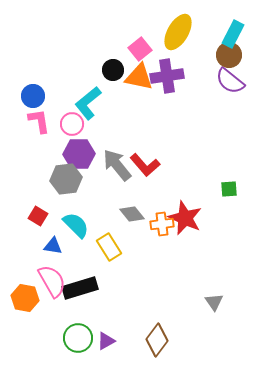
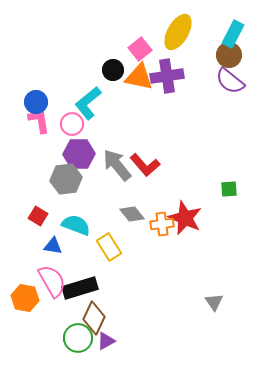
blue circle: moved 3 px right, 6 px down
cyan semicircle: rotated 24 degrees counterclockwise
brown diamond: moved 63 px left, 22 px up; rotated 12 degrees counterclockwise
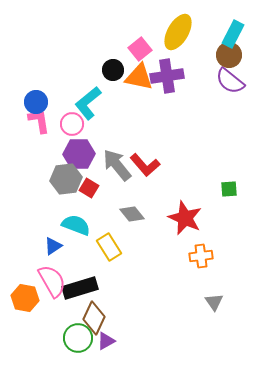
red square: moved 51 px right, 28 px up
orange cross: moved 39 px right, 32 px down
blue triangle: rotated 42 degrees counterclockwise
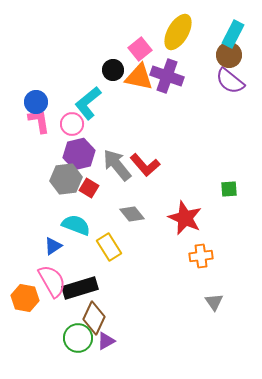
purple cross: rotated 28 degrees clockwise
purple hexagon: rotated 12 degrees counterclockwise
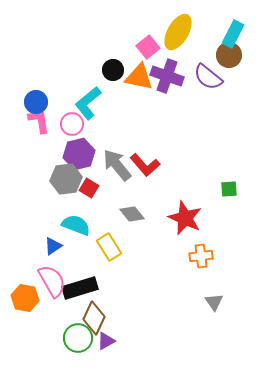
pink square: moved 8 px right, 2 px up
purple semicircle: moved 22 px left, 4 px up
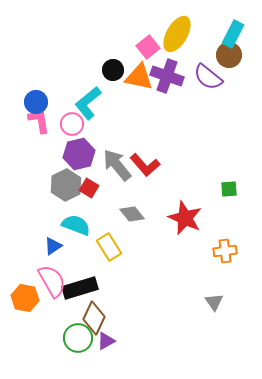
yellow ellipse: moved 1 px left, 2 px down
gray hexagon: moved 6 px down; rotated 20 degrees counterclockwise
orange cross: moved 24 px right, 5 px up
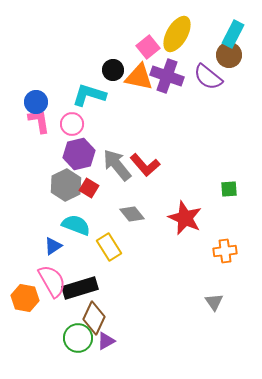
cyan L-shape: moved 1 px right, 8 px up; rotated 56 degrees clockwise
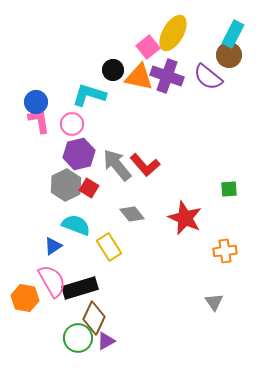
yellow ellipse: moved 4 px left, 1 px up
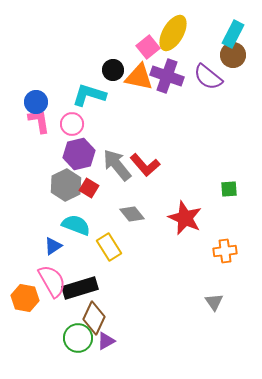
brown circle: moved 4 px right
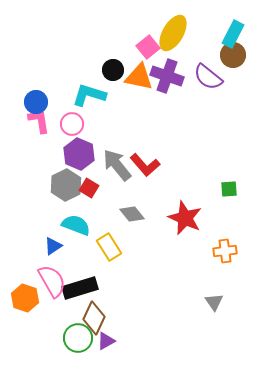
purple hexagon: rotated 24 degrees counterclockwise
orange hexagon: rotated 8 degrees clockwise
